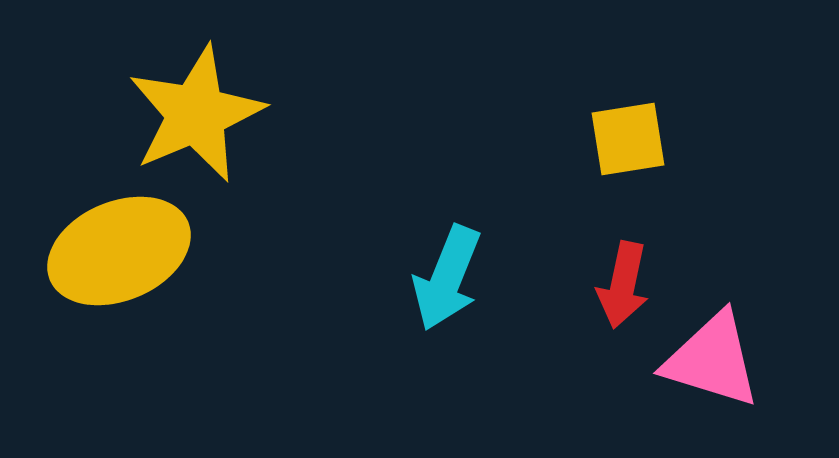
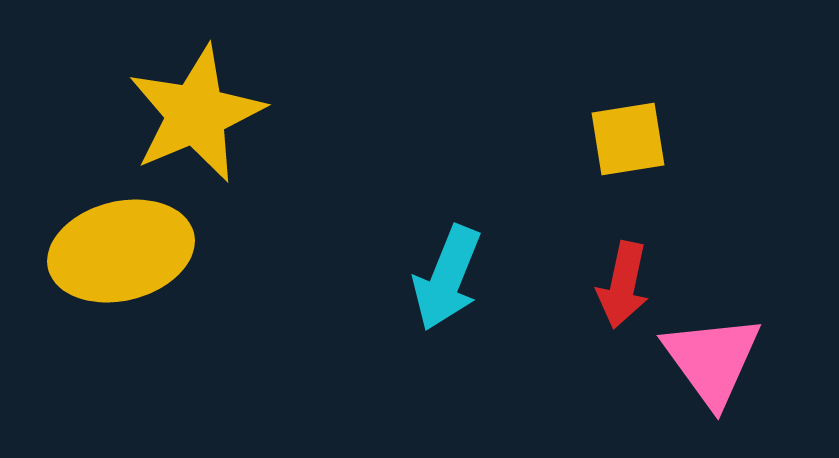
yellow ellipse: moved 2 px right; rotated 9 degrees clockwise
pink triangle: rotated 37 degrees clockwise
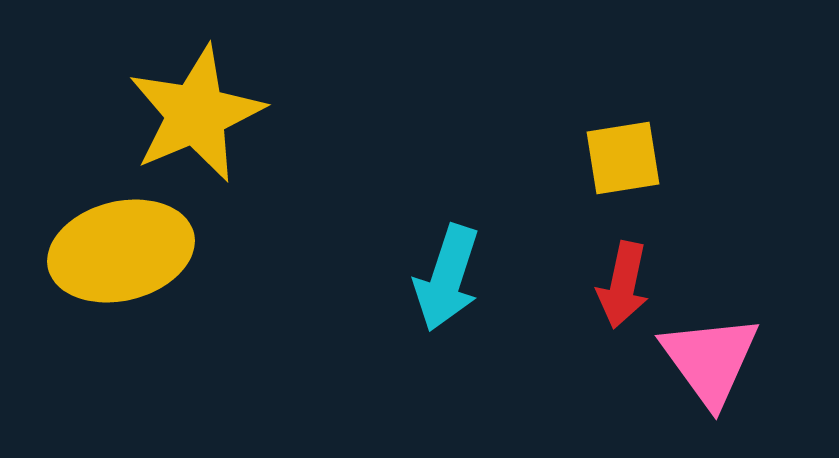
yellow square: moved 5 px left, 19 px down
cyan arrow: rotated 4 degrees counterclockwise
pink triangle: moved 2 px left
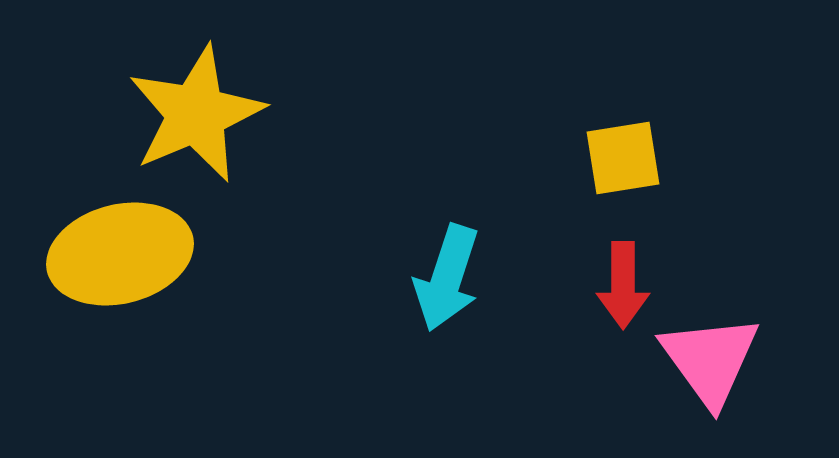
yellow ellipse: moved 1 px left, 3 px down
red arrow: rotated 12 degrees counterclockwise
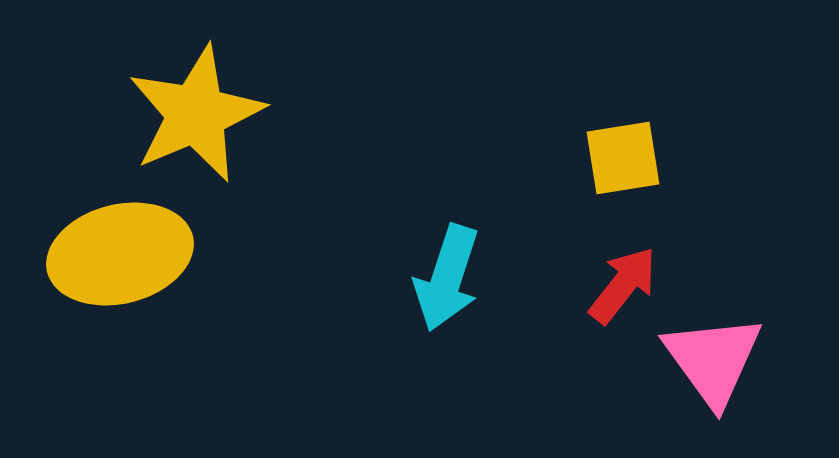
red arrow: rotated 142 degrees counterclockwise
pink triangle: moved 3 px right
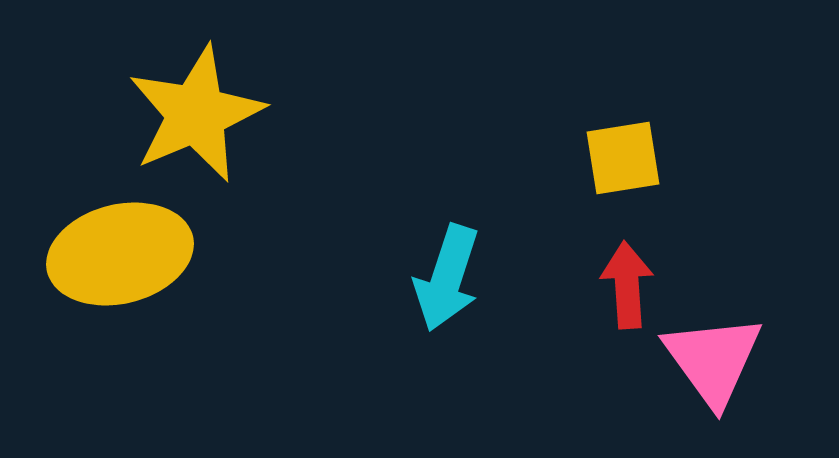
red arrow: moved 4 px right; rotated 42 degrees counterclockwise
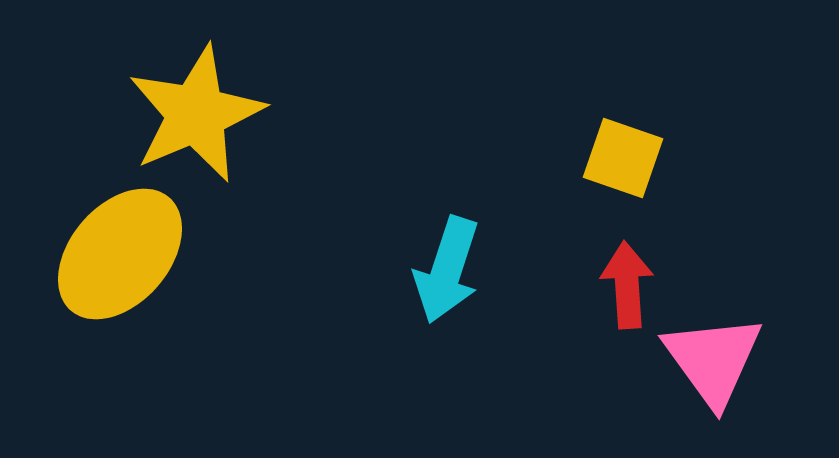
yellow square: rotated 28 degrees clockwise
yellow ellipse: rotated 35 degrees counterclockwise
cyan arrow: moved 8 px up
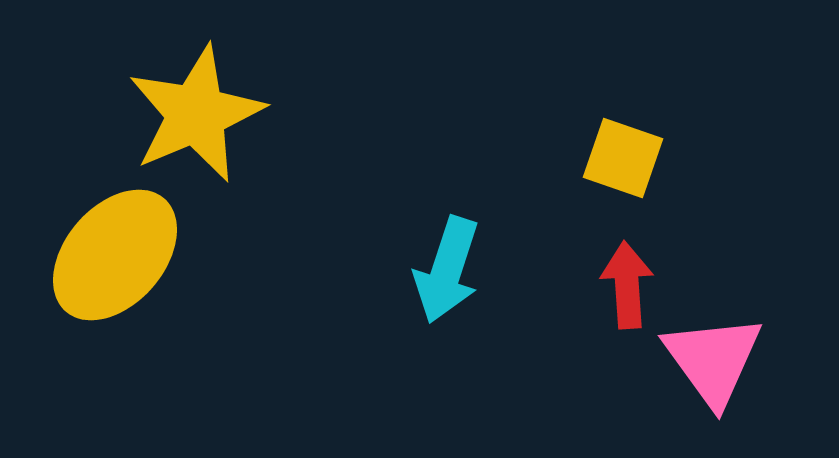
yellow ellipse: moved 5 px left, 1 px down
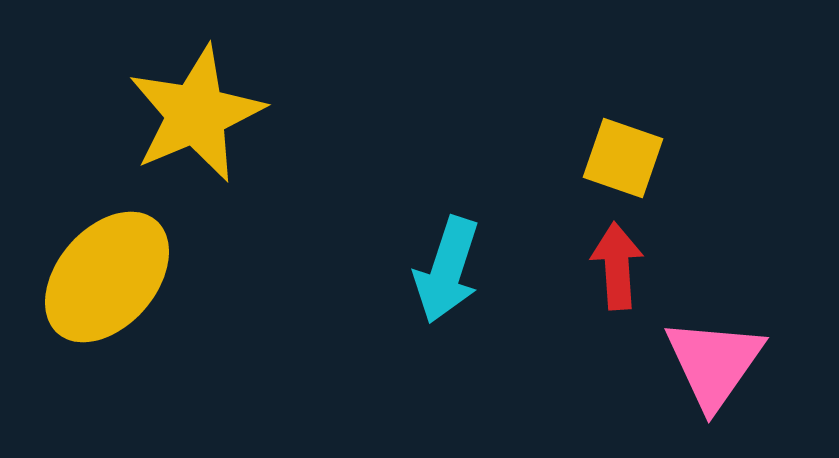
yellow ellipse: moved 8 px left, 22 px down
red arrow: moved 10 px left, 19 px up
pink triangle: moved 1 px right, 3 px down; rotated 11 degrees clockwise
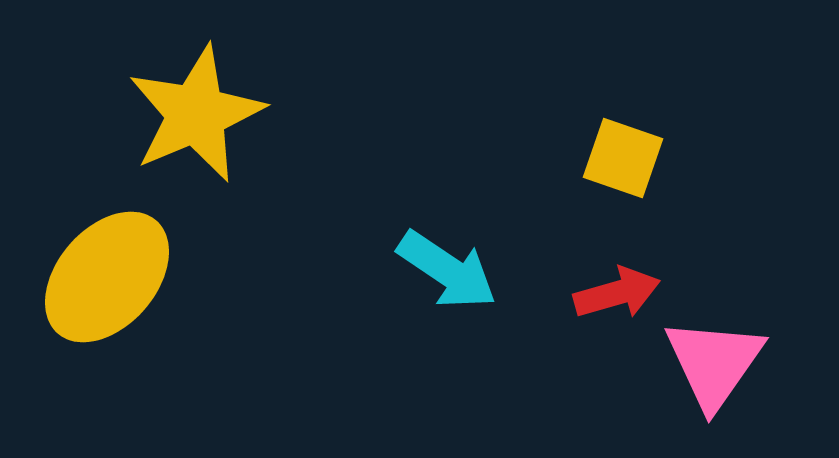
red arrow: moved 27 px down; rotated 78 degrees clockwise
cyan arrow: rotated 74 degrees counterclockwise
